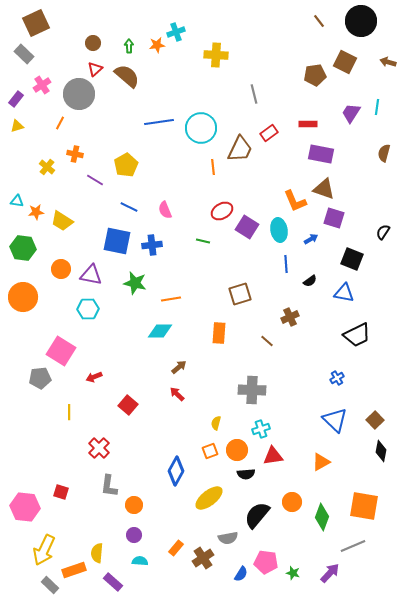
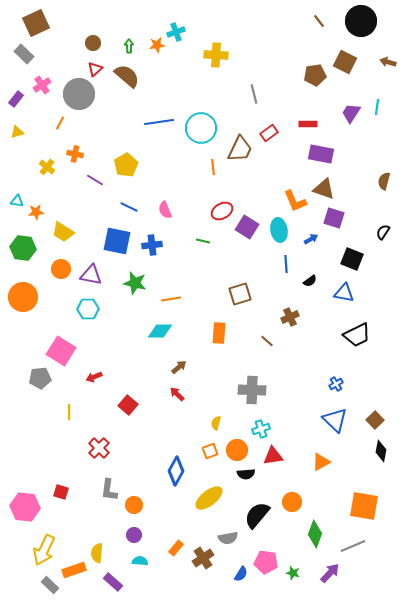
yellow triangle at (17, 126): moved 6 px down
brown semicircle at (384, 153): moved 28 px down
yellow trapezoid at (62, 221): moved 1 px right, 11 px down
blue cross at (337, 378): moved 1 px left, 6 px down
gray L-shape at (109, 486): moved 4 px down
green diamond at (322, 517): moved 7 px left, 17 px down
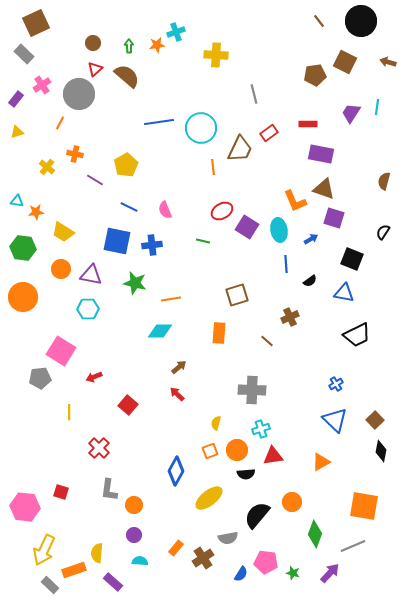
brown square at (240, 294): moved 3 px left, 1 px down
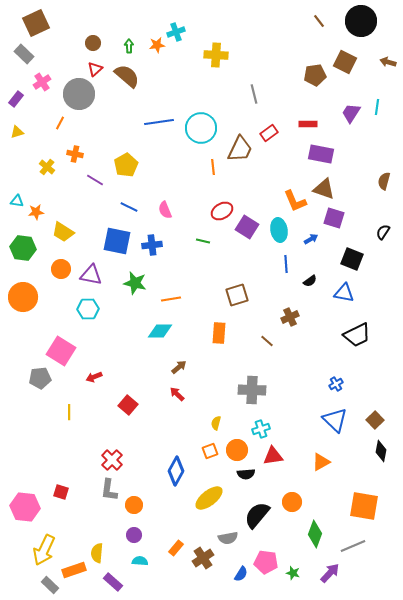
pink cross at (42, 85): moved 3 px up
red cross at (99, 448): moved 13 px right, 12 px down
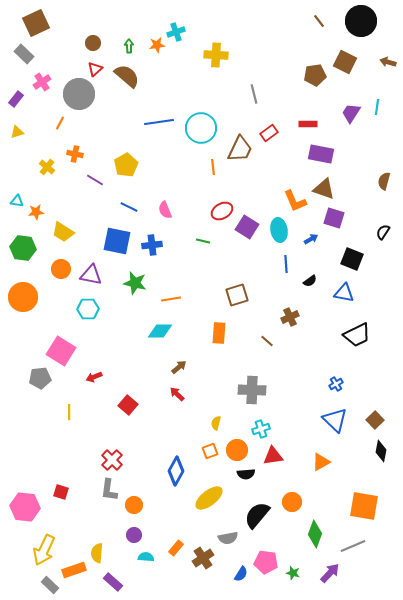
cyan semicircle at (140, 561): moved 6 px right, 4 px up
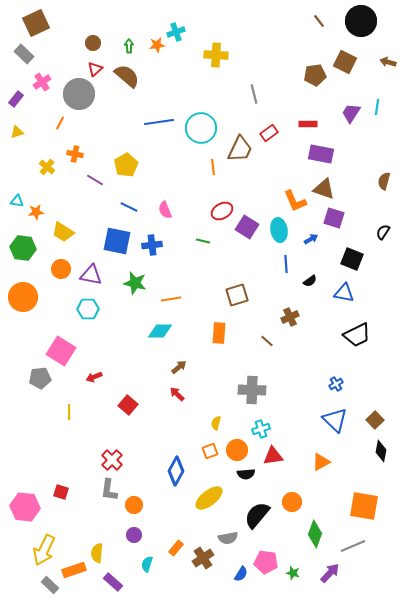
cyan semicircle at (146, 557): moved 1 px right, 7 px down; rotated 77 degrees counterclockwise
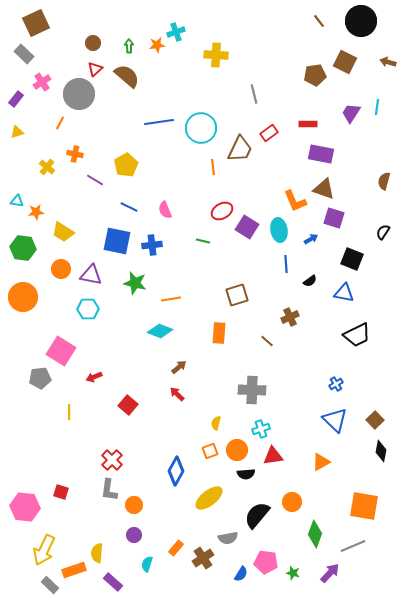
cyan diamond at (160, 331): rotated 20 degrees clockwise
